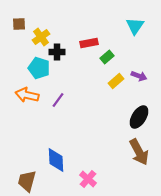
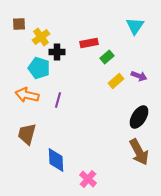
purple line: rotated 21 degrees counterclockwise
brown trapezoid: moved 47 px up
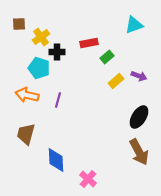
cyan triangle: moved 1 px left, 1 px up; rotated 36 degrees clockwise
brown trapezoid: moved 1 px left
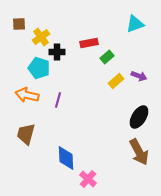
cyan triangle: moved 1 px right, 1 px up
blue diamond: moved 10 px right, 2 px up
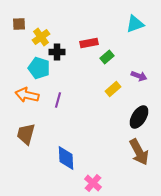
yellow rectangle: moved 3 px left, 8 px down
pink cross: moved 5 px right, 4 px down
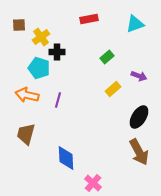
brown square: moved 1 px down
red rectangle: moved 24 px up
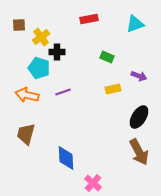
green rectangle: rotated 64 degrees clockwise
yellow rectangle: rotated 28 degrees clockwise
purple line: moved 5 px right, 8 px up; rotated 56 degrees clockwise
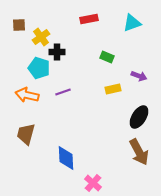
cyan triangle: moved 3 px left, 1 px up
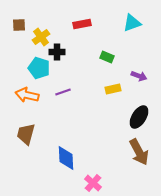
red rectangle: moved 7 px left, 5 px down
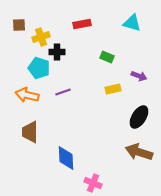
cyan triangle: rotated 36 degrees clockwise
yellow cross: rotated 18 degrees clockwise
brown trapezoid: moved 4 px right, 2 px up; rotated 15 degrees counterclockwise
brown arrow: rotated 136 degrees clockwise
pink cross: rotated 18 degrees counterclockwise
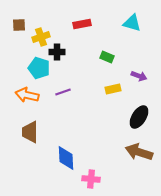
pink cross: moved 2 px left, 4 px up; rotated 18 degrees counterclockwise
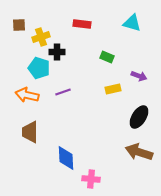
red rectangle: rotated 18 degrees clockwise
